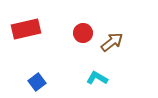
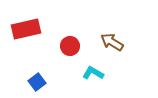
red circle: moved 13 px left, 13 px down
brown arrow: rotated 110 degrees counterclockwise
cyan L-shape: moved 4 px left, 5 px up
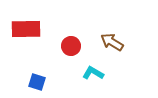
red rectangle: rotated 12 degrees clockwise
red circle: moved 1 px right
blue square: rotated 36 degrees counterclockwise
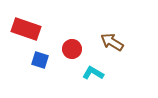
red rectangle: rotated 20 degrees clockwise
red circle: moved 1 px right, 3 px down
blue square: moved 3 px right, 22 px up
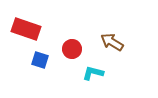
cyan L-shape: rotated 15 degrees counterclockwise
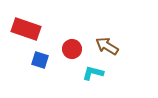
brown arrow: moved 5 px left, 4 px down
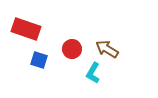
brown arrow: moved 3 px down
blue square: moved 1 px left
cyan L-shape: rotated 75 degrees counterclockwise
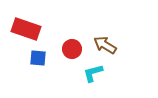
brown arrow: moved 2 px left, 4 px up
blue square: moved 1 px left, 2 px up; rotated 12 degrees counterclockwise
cyan L-shape: rotated 45 degrees clockwise
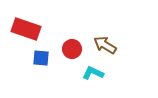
blue square: moved 3 px right
cyan L-shape: rotated 40 degrees clockwise
